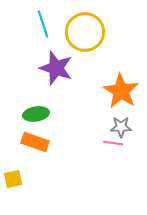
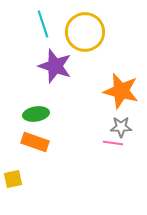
purple star: moved 1 px left, 2 px up
orange star: rotated 18 degrees counterclockwise
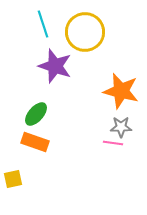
green ellipse: rotated 40 degrees counterclockwise
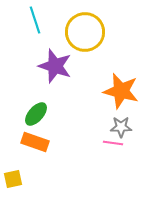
cyan line: moved 8 px left, 4 px up
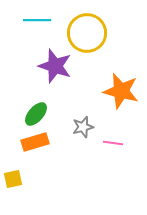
cyan line: moved 2 px right; rotated 72 degrees counterclockwise
yellow circle: moved 2 px right, 1 px down
gray star: moved 38 px left; rotated 15 degrees counterclockwise
orange rectangle: rotated 36 degrees counterclockwise
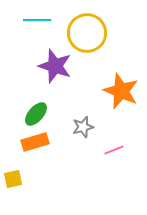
orange star: rotated 9 degrees clockwise
pink line: moved 1 px right, 7 px down; rotated 30 degrees counterclockwise
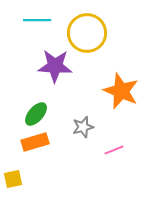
purple star: rotated 16 degrees counterclockwise
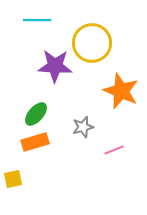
yellow circle: moved 5 px right, 10 px down
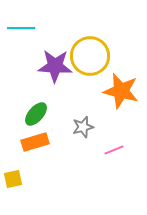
cyan line: moved 16 px left, 8 px down
yellow circle: moved 2 px left, 13 px down
orange star: rotated 9 degrees counterclockwise
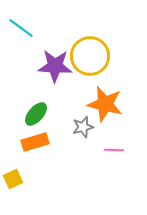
cyan line: rotated 36 degrees clockwise
orange star: moved 16 px left, 13 px down
pink line: rotated 24 degrees clockwise
yellow square: rotated 12 degrees counterclockwise
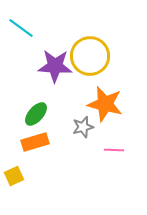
yellow square: moved 1 px right, 3 px up
